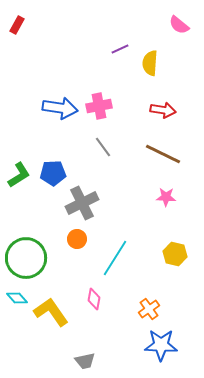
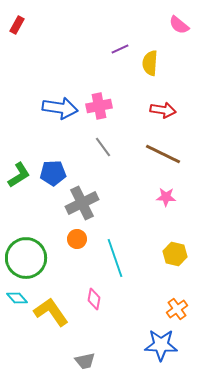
cyan line: rotated 51 degrees counterclockwise
orange cross: moved 28 px right
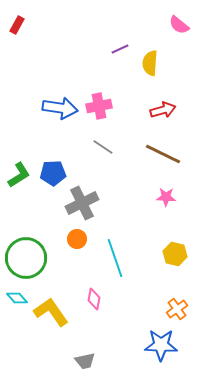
red arrow: rotated 25 degrees counterclockwise
gray line: rotated 20 degrees counterclockwise
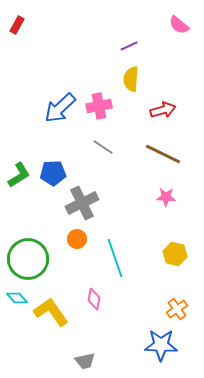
purple line: moved 9 px right, 3 px up
yellow semicircle: moved 19 px left, 16 px down
blue arrow: rotated 128 degrees clockwise
green circle: moved 2 px right, 1 px down
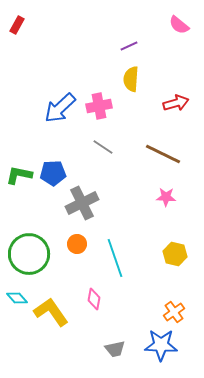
red arrow: moved 13 px right, 7 px up
green L-shape: rotated 136 degrees counterclockwise
orange circle: moved 5 px down
green circle: moved 1 px right, 5 px up
orange cross: moved 3 px left, 3 px down
gray trapezoid: moved 30 px right, 12 px up
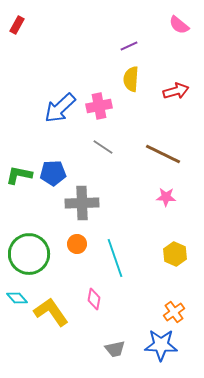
red arrow: moved 12 px up
gray cross: rotated 24 degrees clockwise
yellow hexagon: rotated 10 degrees clockwise
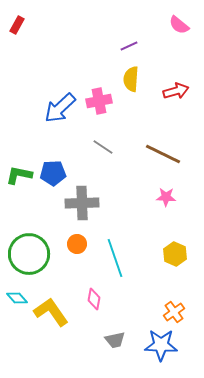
pink cross: moved 5 px up
gray trapezoid: moved 9 px up
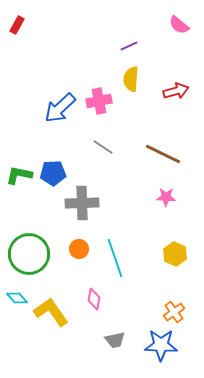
orange circle: moved 2 px right, 5 px down
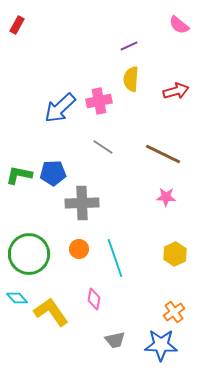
yellow hexagon: rotated 10 degrees clockwise
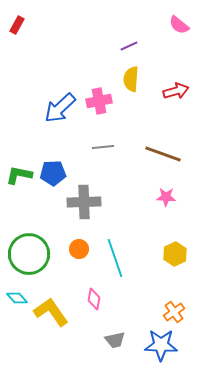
gray line: rotated 40 degrees counterclockwise
brown line: rotated 6 degrees counterclockwise
gray cross: moved 2 px right, 1 px up
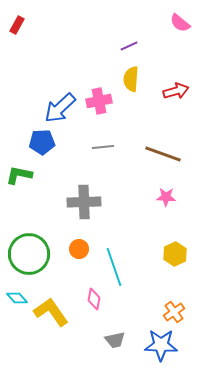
pink semicircle: moved 1 px right, 2 px up
blue pentagon: moved 11 px left, 31 px up
cyan line: moved 1 px left, 9 px down
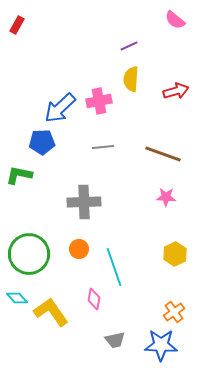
pink semicircle: moved 5 px left, 3 px up
